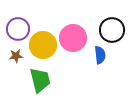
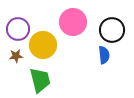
pink circle: moved 16 px up
blue semicircle: moved 4 px right
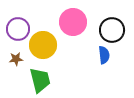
brown star: moved 3 px down
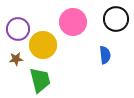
black circle: moved 4 px right, 11 px up
blue semicircle: moved 1 px right
